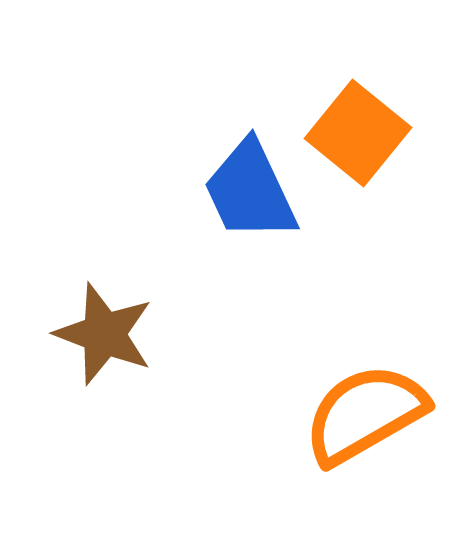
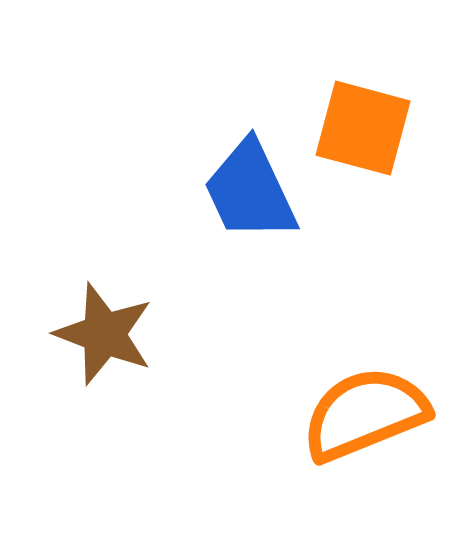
orange square: moved 5 px right, 5 px up; rotated 24 degrees counterclockwise
orange semicircle: rotated 8 degrees clockwise
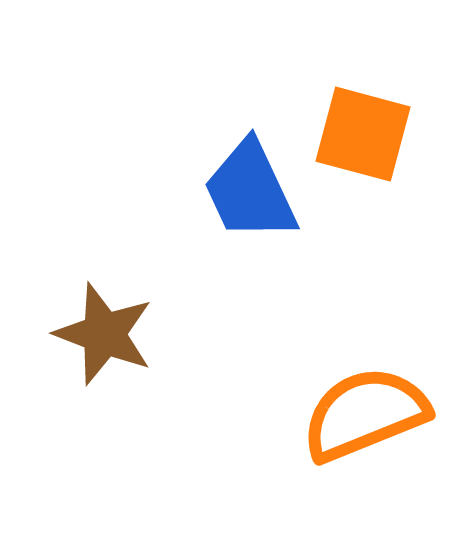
orange square: moved 6 px down
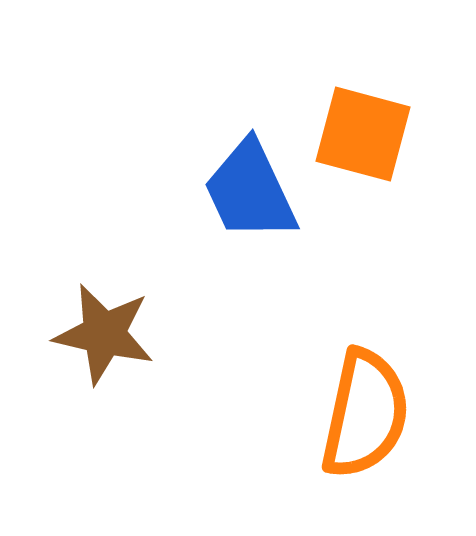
brown star: rotated 8 degrees counterclockwise
orange semicircle: rotated 124 degrees clockwise
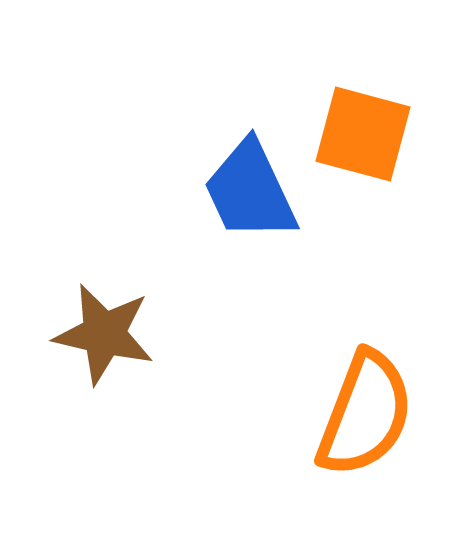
orange semicircle: rotated 9 degrees clockwise
